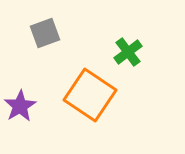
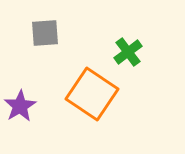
gray square: rotated 16 degrees clockwise
orange square: moved 2 px right, 1 px up
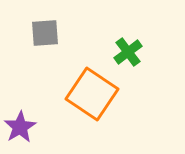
purple star: moved 21 px down
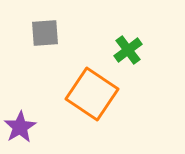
green cross: moved 2 px up
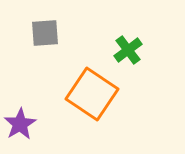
purple star: moved 3 px up
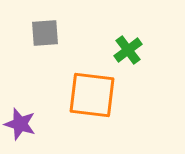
orange square: moved 1 px down; rotated 27 degrees counterclockwise
purple star: rotated 24 degrees counterclockwise
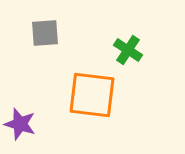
green cross: rotated 20 degrees counterclockwise
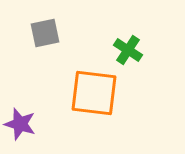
gray square: rotated 8 degrees counterclockwise
orange square: moved 2 px right, 2 px up
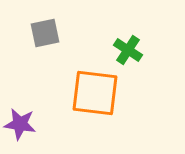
orange square: moved 1 px right
purple star: rotated 8 degrees counterclockwise
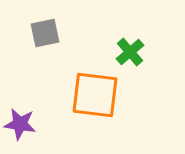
green cross: moved 2 px right, 2 px down; rotated 16 degrees clockwise
orange square: moved 2 px down
